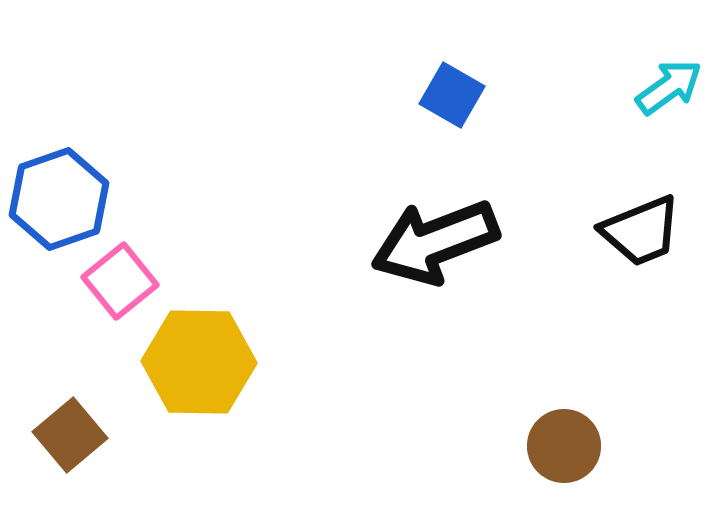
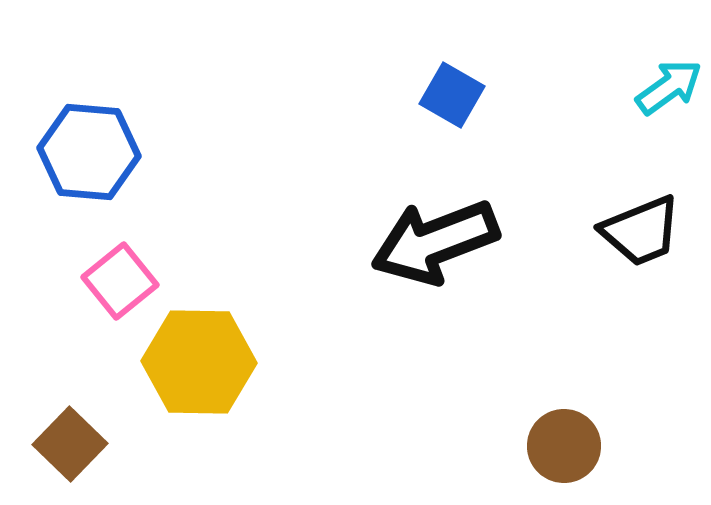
blue hexagon: moved 30 px right, 47 px up; rotated 24 degrees clockwise
brown square: moved 9 px down; rotated 6 degrees counterclockwise
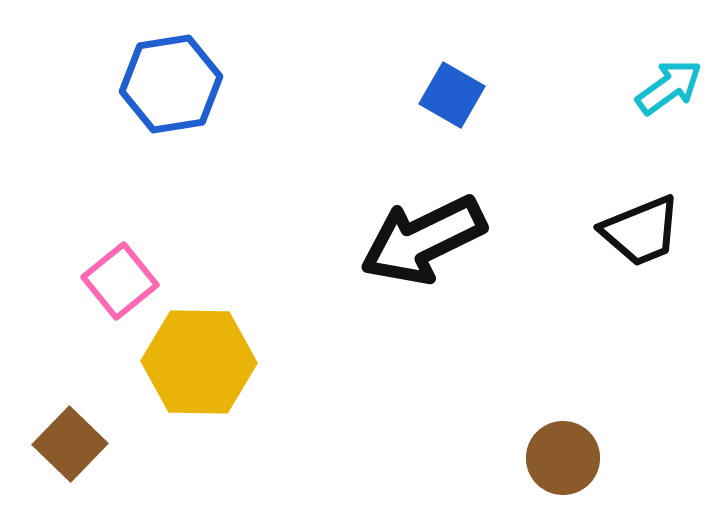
blue hexagon: moved 82 px right, 68 px up; rotated 14 degrees counterclockwise
black arrow: moved 12 px left, 2 px up; rotated 5 degrees counterclockwise
brown circle: moved 1 px left, 12 px down
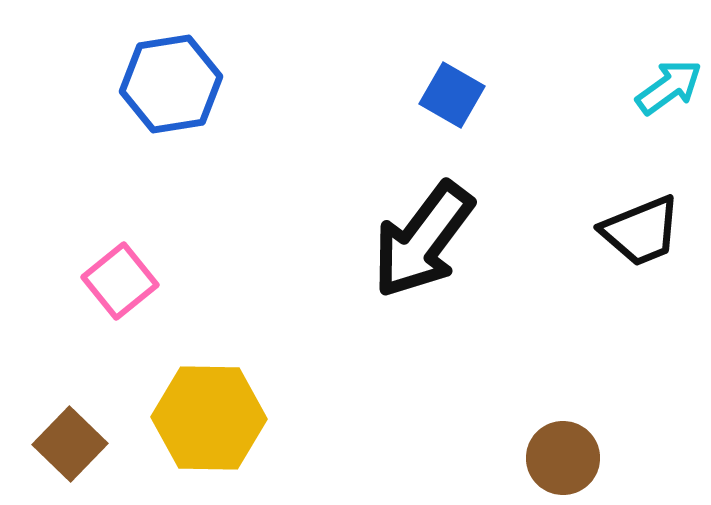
black arrow: rotated 27 degrees counterclockwise
yellow hexagon: moved 10 px right, 56 px down
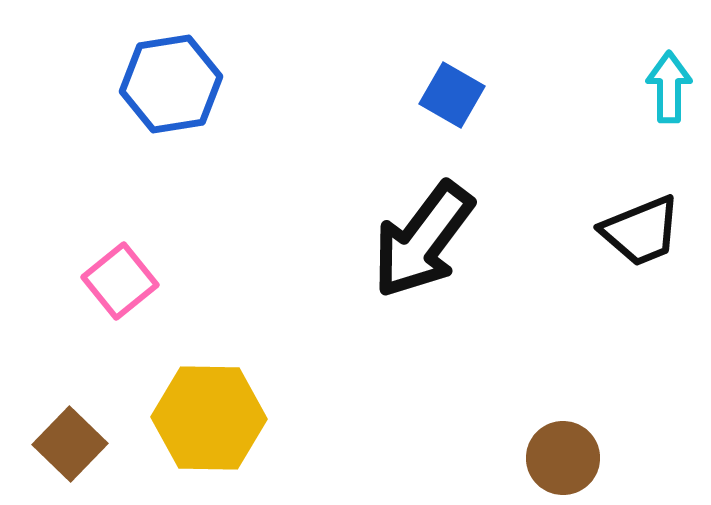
cyan arrow: rotated 54 degrees counterclockwise
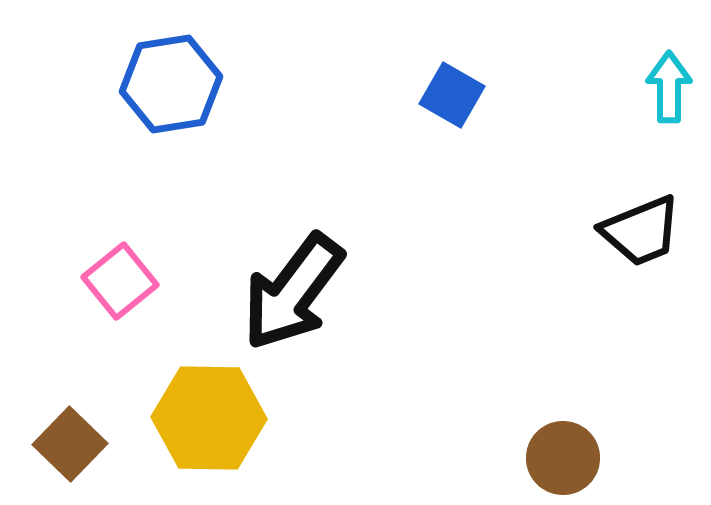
black arrow: moved 130 px left, 52 px down
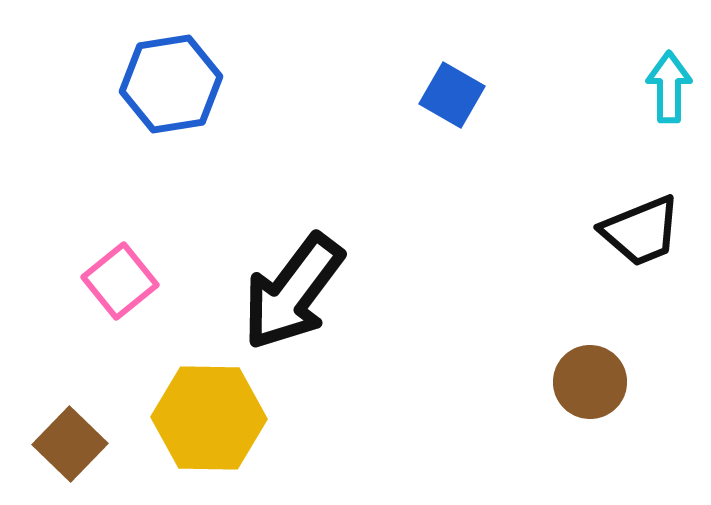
brown circle: moved 27 px right, 76 px up
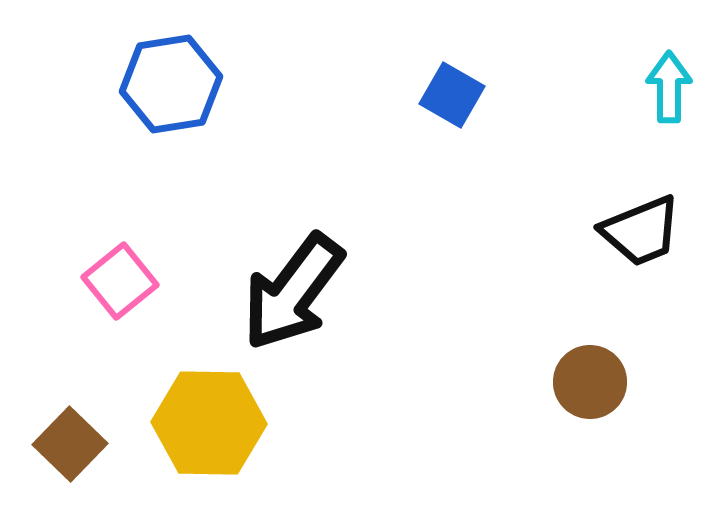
yellow hexagon: moved 5 px down
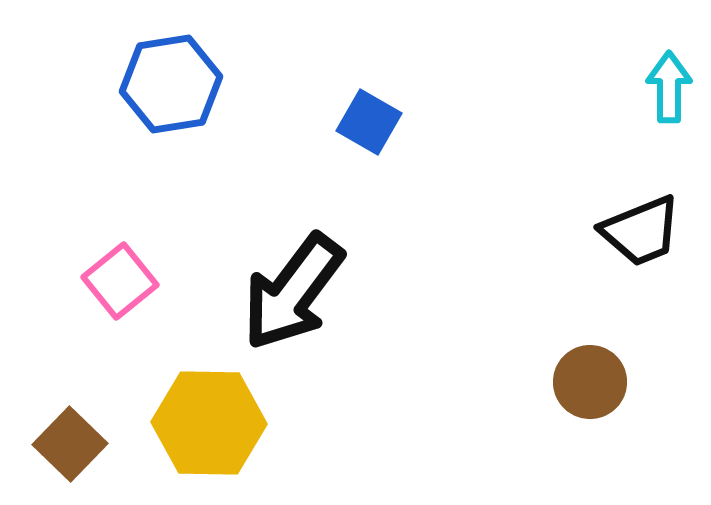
blue square: moved 83 px left, 27 px down
